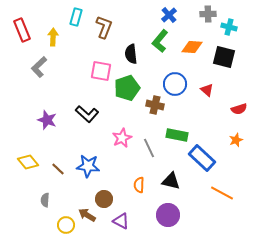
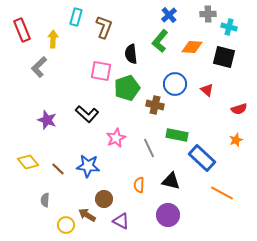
yellow arrow: moved 2 px down
pink star: moved 6 px left
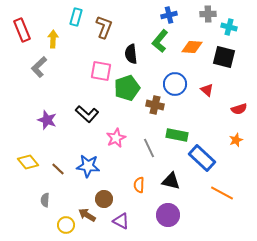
blue cross: rotated 28 degrees clockwise
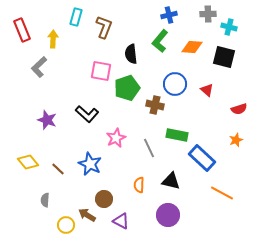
blue star: moved 2 px right, 2 px up; rotated 20 degrees clockwise
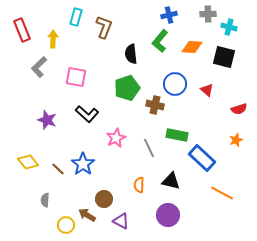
pink square: moved 25 px left, 6 px down
blue star: moved 7 px left; rotated 10 degrees clockwise
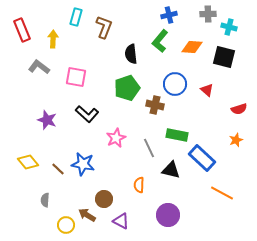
gray L-shape: rotated 80 degrees clockwise
blue star: rotated 25 degrees counterclockwise
black triangle: moved 11 px up
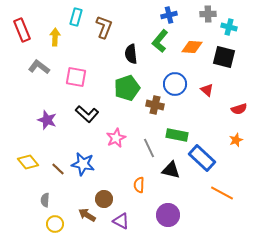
yellow arrow: moved 2 px right, 2 px up
yellow circle: moved 11 px left, 1 px up
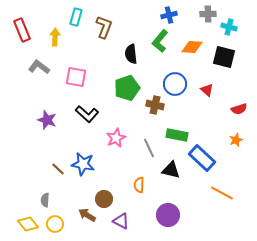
yellow diamond: moved 62 px down
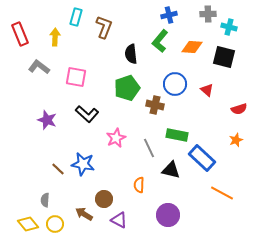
red rectangle: moved 2 px left, 4 px down
brown arrow: moved 3 px left, 1 px up
purple triangle: moved 2 px left, 1 px up
